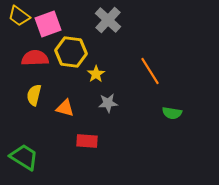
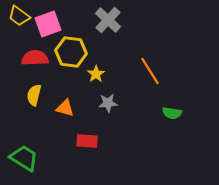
green trapezoid: moved 1 px down
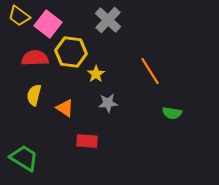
pink square: rotated 32 degrees counterclockwise
orange triangle: rotated 18 degrees clockwise
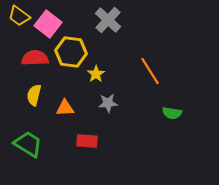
orange triangle: rotated 36 degrees counterclockwise
green trapezoid: moved 4 px right, 14 px up
